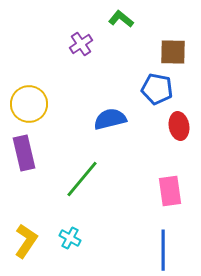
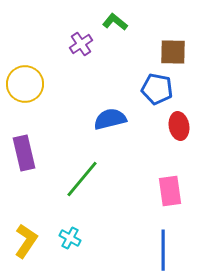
green L-shape: moved 6 px left, 3 px down
yellow circle: moved 4 px left, 20 px up
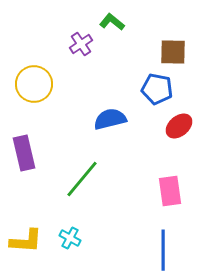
green L-shape: moved 3 px left
yellow circle: moved 9 px right
red ellipse: rotated 60 degrees clockwise
yellow L-shape: rotated 60 degrees clockwise
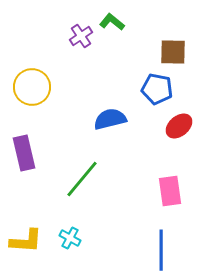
purple cross: moved 8 px up
yellow circle: moved 2 px left, 3 px down
blue line: moved 2 px left
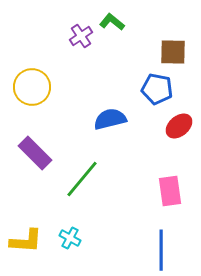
purple rectangle: moved 11 px right; rotated 32 degrees counterclockwise
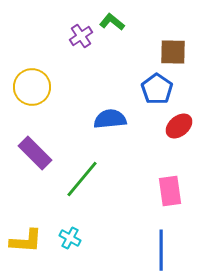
blue pentagon: rotated 24 degrees clockwise
blue semicircle: rotated 8 degrees clockwise
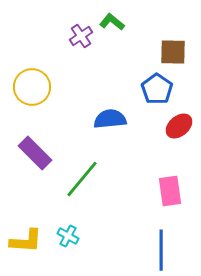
cyan cross: moved 2 px left, 2 px up
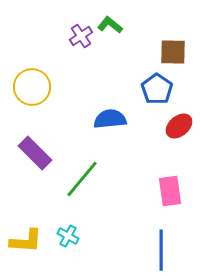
green L-shape: moved 2 px left, 3 px down
